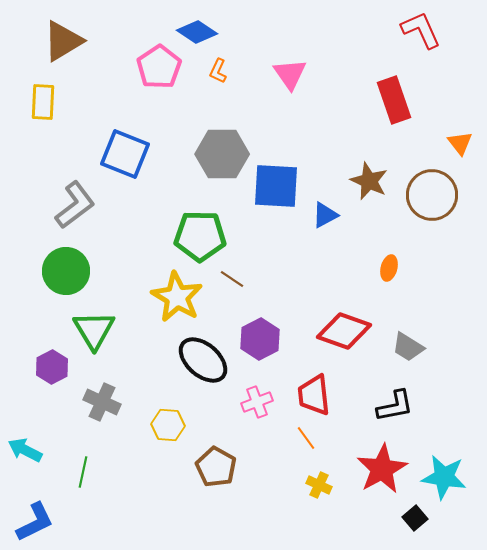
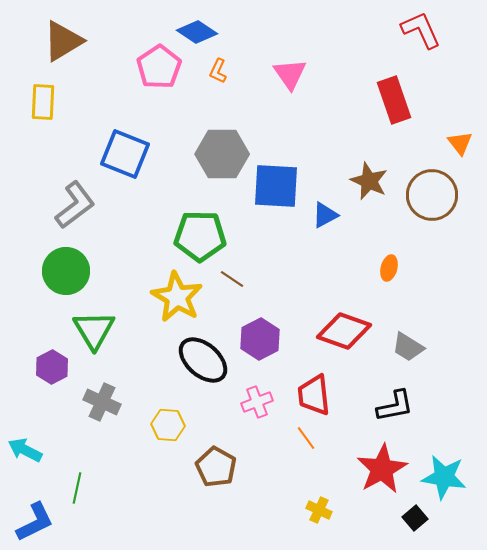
green line at (83, 472): moved 6 px left, 16 px down
yellow cross at (319, 485): moved 25 px down
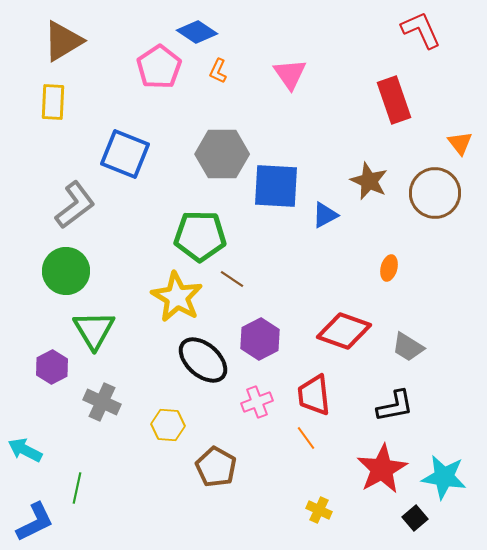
yellow rectangle at (43, 102): moved 10 px right
brown circle at (432, 195): moved 3 px right, 2 px up
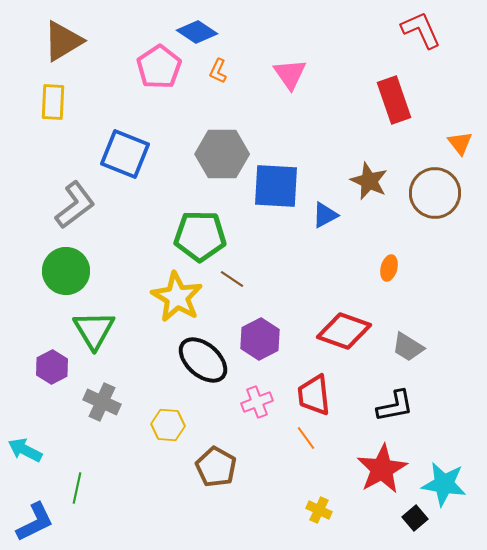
cyan star at (444, 477): moved 7 px down
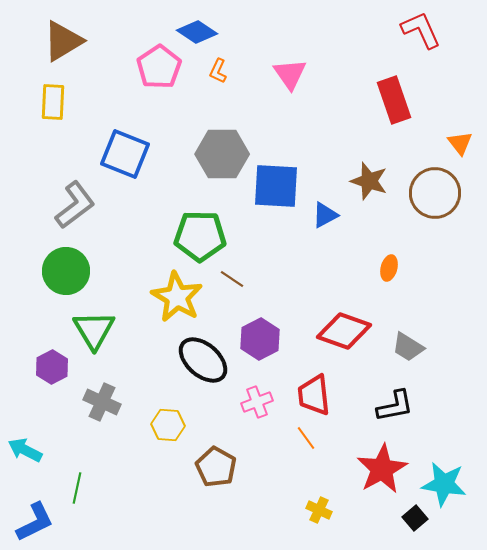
brown star at (369, 181): rotated 6 degrees counterclockwise
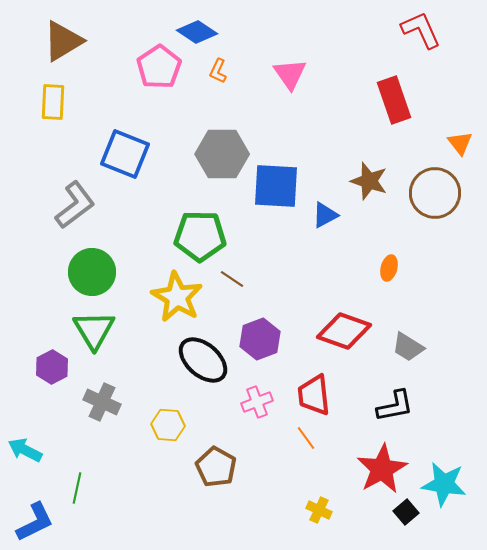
green circle at (66, 271): moved 26 px right, 1 px down
purple hexagon at (260, 339): rotated 6 degrees clockwise
black square at (415, 518): moved 9 px left, 6 px up
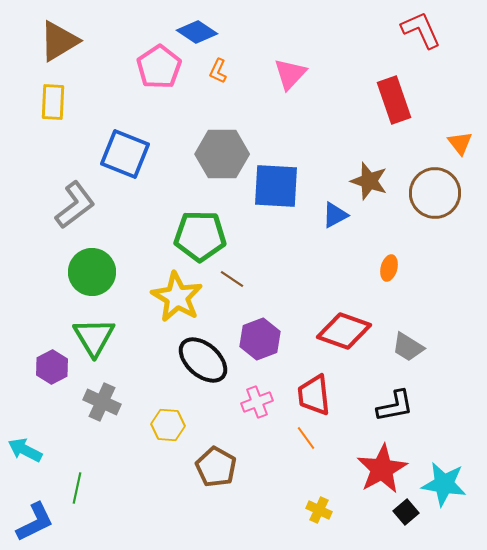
brown triangle at (63, 41): moved 4 px left
pink triangle at (290, 74): rotated 18 degrees clockwise
blue triangle at (325, 215): moved 10 px right
green triangle at (94, 330): moved 7 px down
